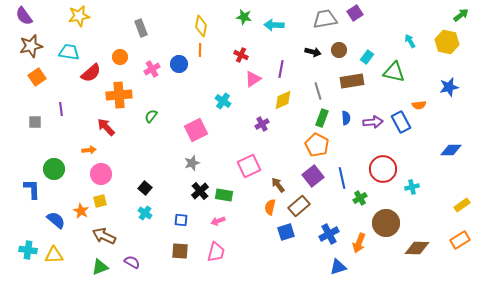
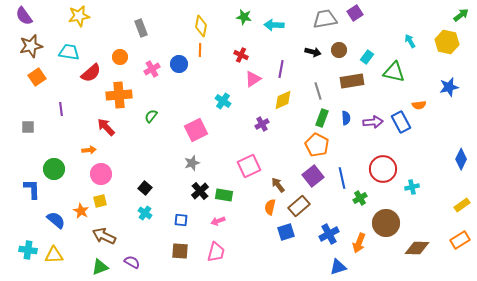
gray square at (35, 122): moved 7 px left, 5 px down
blue diamond at (451, 150): moved 10 px right, 9 px down; rotated 65 degrees counterclockwise
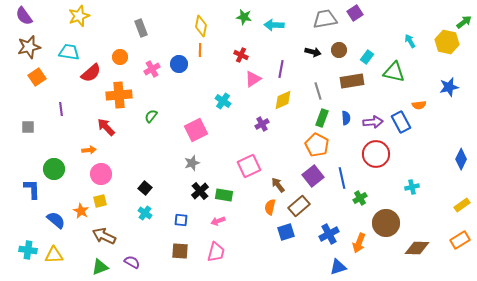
green arrow at (461, 15): moved 3 px right, 7 px down
yellow star at (79, 16): rotated 10 degrees counterclockwise
brown star at (31, 46): moved 2 px left, 1 px down
red circle at (383, 169): moved 7 px left, 15 px up
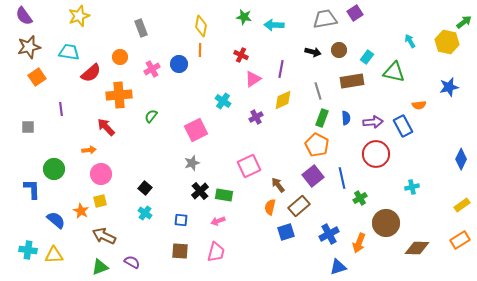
blue rectangle at (401, 122): moved 2 px right, 4 px down
purple cross at (262, 124): moved 6 px left, 7 px up
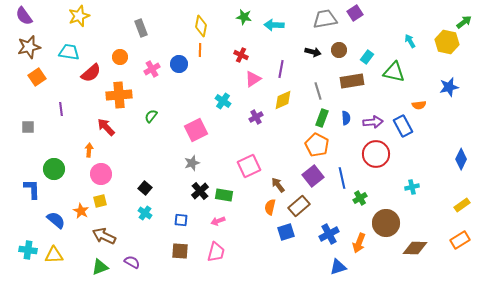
orange arrow at (89, 150): rotated 80 degrees counterclockwise
brown diamond at (417, 248): moved 2 px left
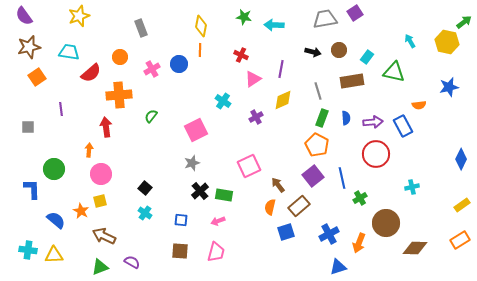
red arrow at (106, 127): rotated 36 degrees clockwise
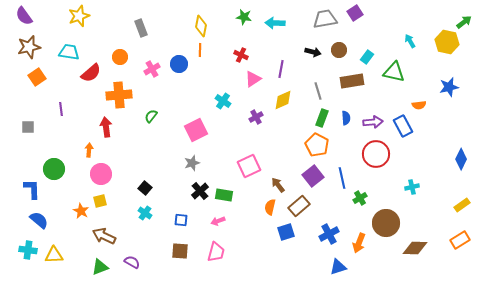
cyan arrow at (274, 25): moved 1 px right, 2 px up
blue semicircle at (56, 220): moved 17 px left
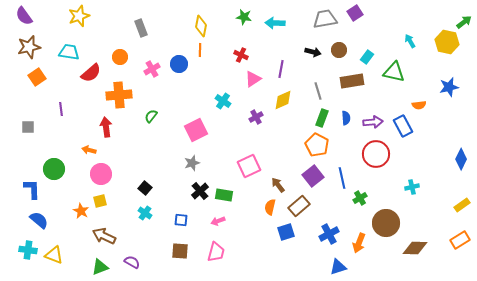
orange arrow at (89, 150): rotated 80 degrees counterclockwise
yellow triangle at (54, 255): rotated 24 degrees clockwise
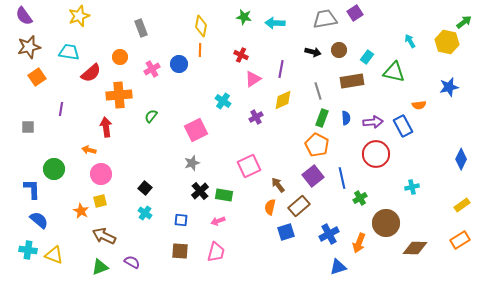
purple line at (61, 109): rotated 16 degrees clockwise
